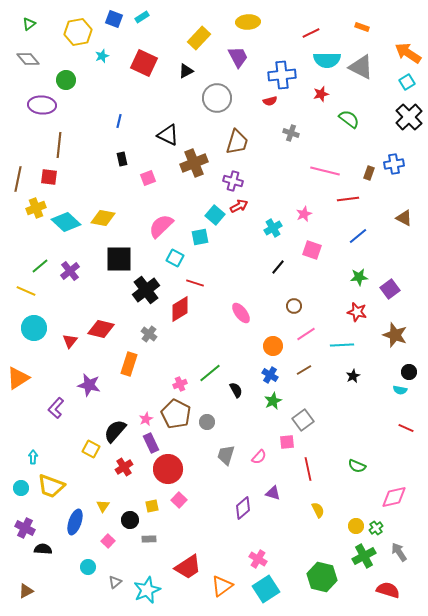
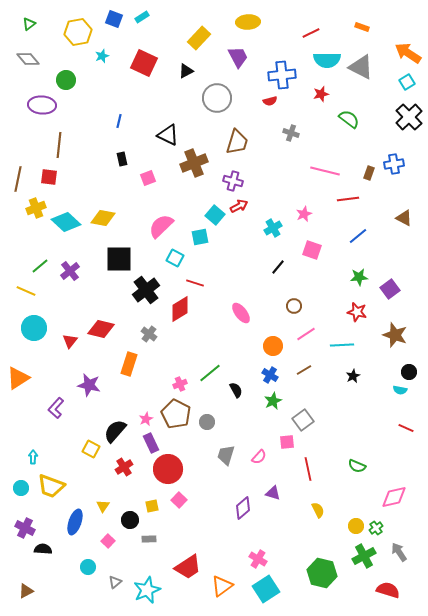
green hexagon at (322, 577): moved 4 px up
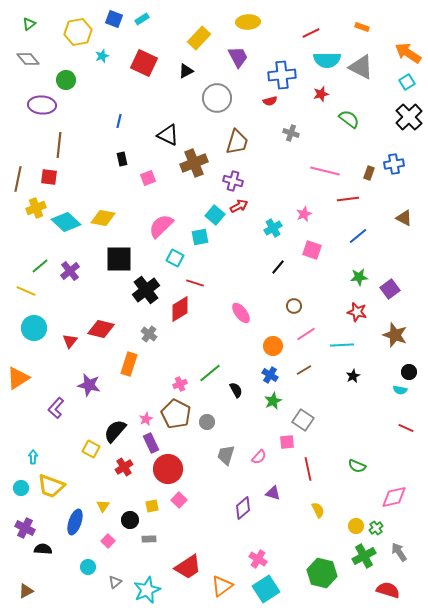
cyan rectangle at (142, 17): moved 2 px down
gray square at (303, 420): rotated 20 degrees counterclockwise
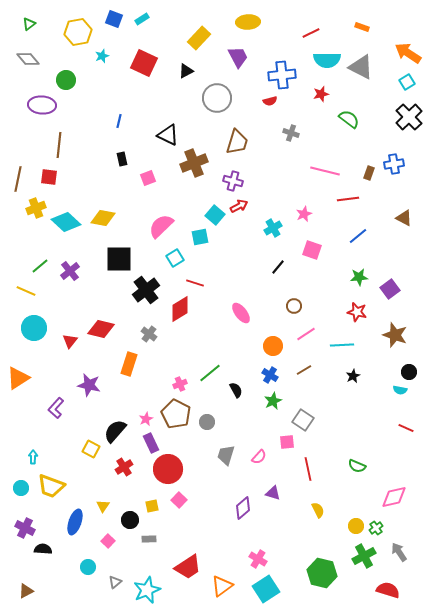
cyan square at (175, 258): rotated 30 degrees clockwise
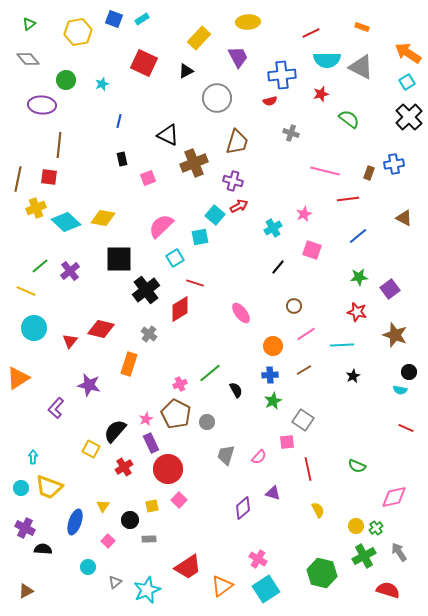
cyan star at (102, 56): moved 28 px down
blue cross at (270, 375): rotated 35 degrees counterclockwise
yellow trapezoid at (51, 486): moved 2 px left, 1 px down
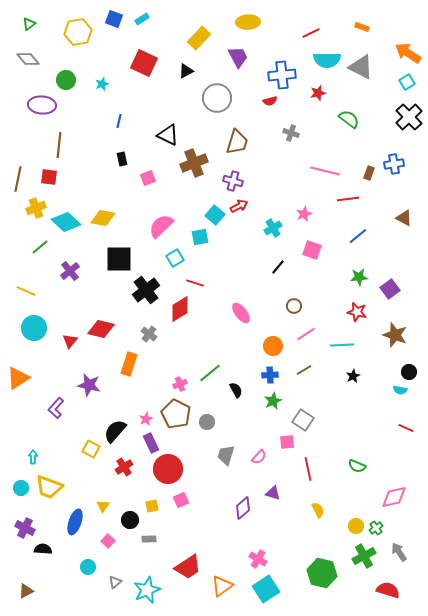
red star at (321, 94): moved 3 px left, 1 px up
green line at (40, 266): moved 19 px up
pink square at (179, 500): moved 2 px right; rotated 21 degrees clockwise
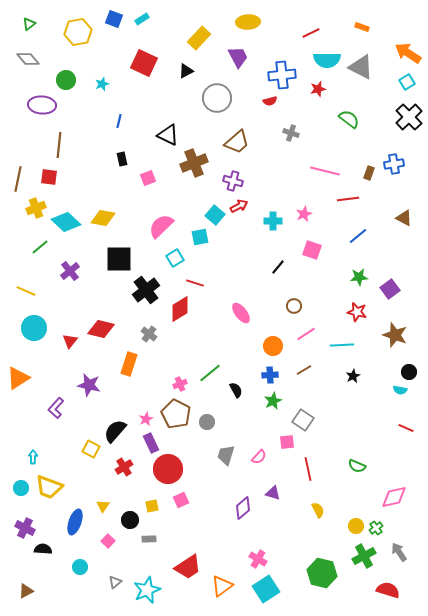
red star at (318, 93): moved 4 px up
brown trapezoid at (237, 142): rotated 32 degrees clockwise
cyan cross at (273, 228): moved 7 px up; rotated 30 degrees clockwise
cyan circle at (88, 567): moved 8 px left
